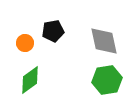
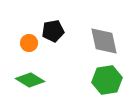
orange circle: moved 4 px right
green diamond: rotated 68 degrees clockwise
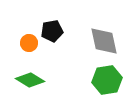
black pentagon: moved 1 px left
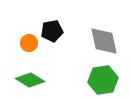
green hexagon: moved 4 px left
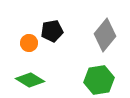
gray diamond: moved 1 px right, 6 px up; rotated 52 degrees clockwise
green hexagon: moved 4 px left
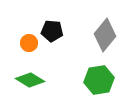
black pentagon: rotated 15 degrees clockwise
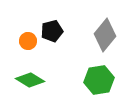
black pentagon: rotated 20 degrees counterclockwise
orange circle: moved 1 px left, 2 px up
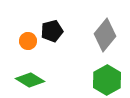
green hexagon: moved 8 px right; rotated 20 degrees counterclockwise
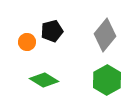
orange circle: moved 1 px left, 1 px down
green diamond: moved 14 px right
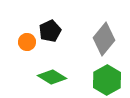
black pentagon: moved 2 px left; rotated 10 degrees counterclockwise
gray diamond: moved 1 px left, 4 px down
green diamond: moved 8 px right, 3 px up
